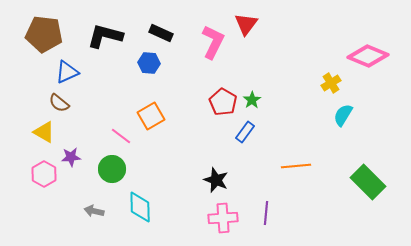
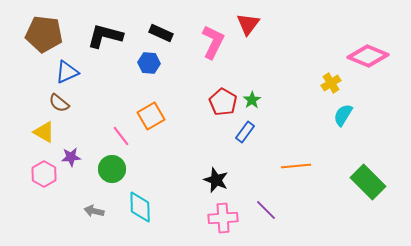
red triangle: moved 2 px right
pink line: rotated 15 degrees clockwise
purple line: moved 3 px up; rotated 50 degrees counterclockwise
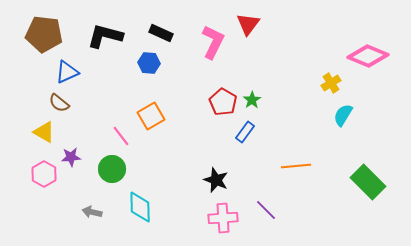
gray arrow: moved 2 px left, 1 px down
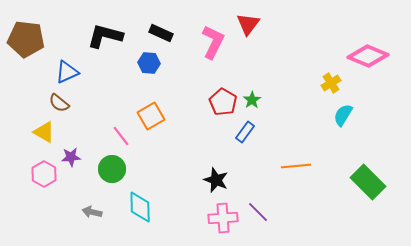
brown pentagon: moved 18 px left, 5 px down
purple line: moved 8 px left, 2 px down
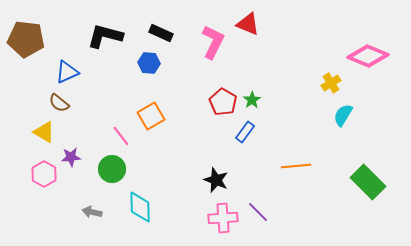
red triangle: rotated 45 degrees counterclockwise
